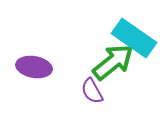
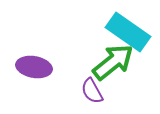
cyan rectangle: moved 6 px left, 6 px up
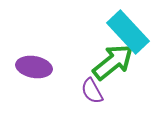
cyan rectangle: rotated 12 degrees clockwise
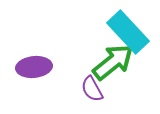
purple ellipse: rotated 16 degrees counterclockwise
purple semicircle: moved 2 px up
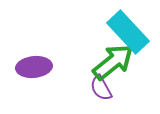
purple semicircle: moved 9 px right, 1 px up
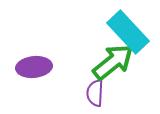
purple semicircle: moved 6 px left, 5 px down; rotated 32 degrees clockwise
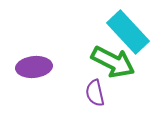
green arrow: rotated 66 degrees clockwise
purple semicircle: rotated 16 degrees counterclockwise
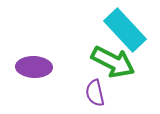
cyan rectangle: moved 3 px left, 2 px up
purple ellipse: rotated 8 degrees clockwise
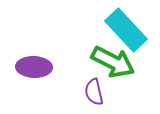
cyan rectangle: moved 1 px right
purple semicircle: moved 1 px left, 1 px up
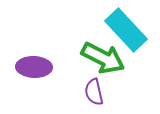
green arrow: moved 10 px left, 4 px up
